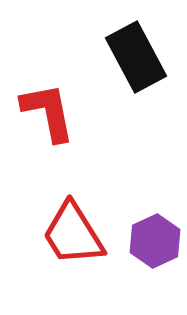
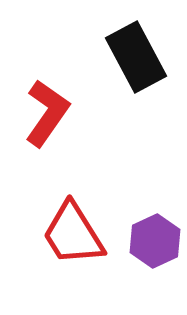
red L-shape: moved 1 px left, 1 px down; rotated 46 degrees clockwise
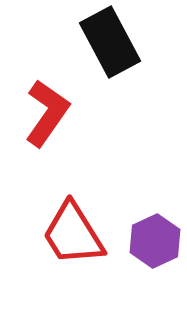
black rectangle: moved 26 px left, 15 px up
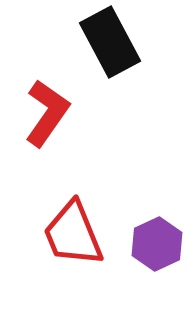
red trapezoid: rotated 10 degrees clockwise
purple hexagon: moved 2 px right, 3 px down
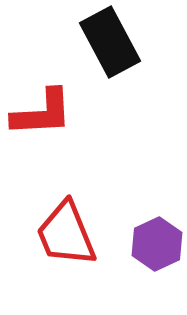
red L-shape: moved 5 px left; rotated 52 degrees clockwise
red trapezoid: moved 7 px left
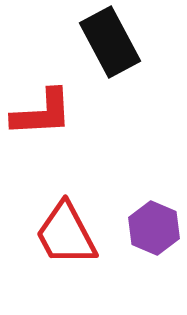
red trapezoid: rotated 6 degrees counterclockwise
purple hexagon: moved 3 px left, 16 px up; rotated 12 degrees counterclockwise
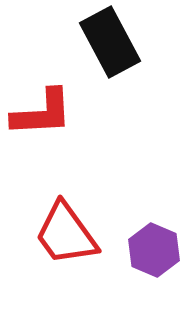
purple hexagon: moved 22 px down
red trapezoid: rotated 8 degrees counterclockwise
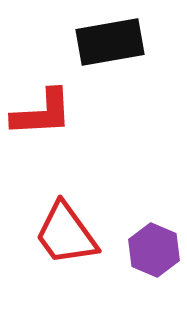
black rectangle: rotated 72 degrees counterclockwise
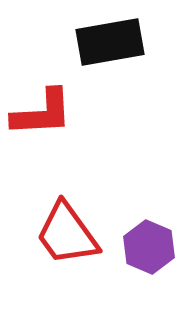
red trapezoid: moved 1 px right
purple hexagon: moved 5 px left, 3 px up
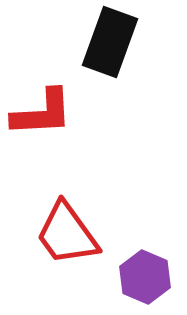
black rectangle: rotated 60 degrees counterclockwise
purple hexagon: moved 4 px left, 30 px down
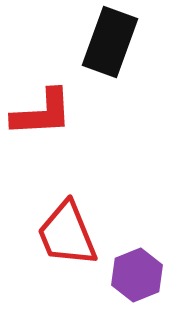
red trapezoid: rotated 14 degrees clockwise
purple hexagon: moved 8 px left, 2 px up; rotated 15 degrees clockwise
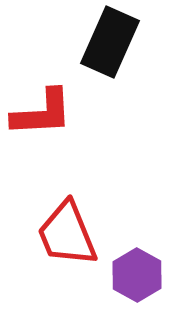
black rectangle: rotated 4 degrees clockwise
purple hexagon: rotated 9 degrees counterclockwise
